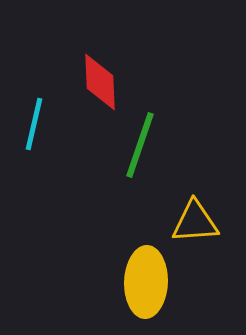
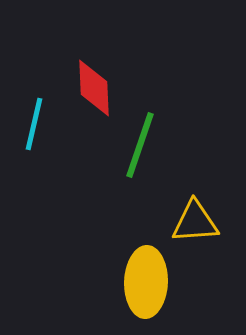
red diamond: moved 6 px left, 6 px down
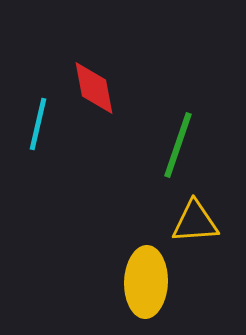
red diamond: rotated 8 degrees counterclockwise
cyan line: moved 4 px right
green line: moved 38 px right
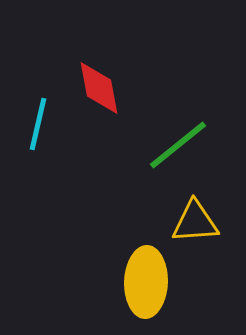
red diamond: moved 5 px right
green line: rotated 32 degrees clockwise
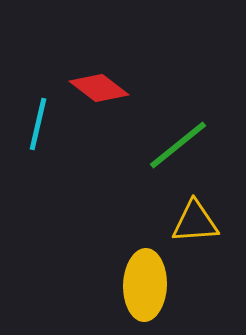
red diamond: rotated 42 degrees counterclockwise
yellow ellipse: moved 1 px left, 3 px down
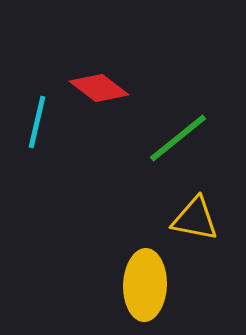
cyan line: moved 1 px left, 2 px up
green line: moved 7 px up
yellow triangle: moved 3 px up; rotated 15 degrees clockwise
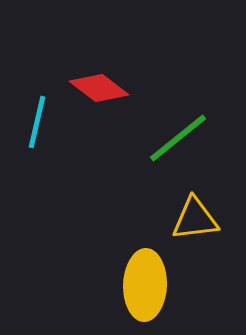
yellow triangle: rotated 18 degrees counterclockwise
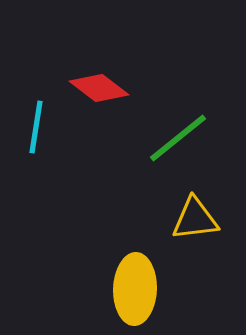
cyan line: moved 1 px left, 5 px down; rotated 4 degrees counterclockwise
yellow ellipse: moved 10 px left, 4 px down
